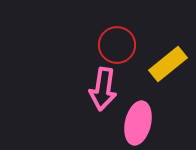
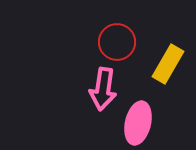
red circle: moved 3 px up
yellow rectangle: rotated 21 degrees counterclockwise
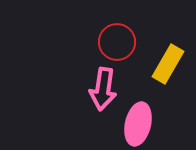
pink ellipse: moved 1 px down
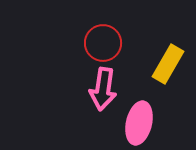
red circle: moved 14 px left, 1 px down
pink ellipse: moved 1 px right, 1 px up
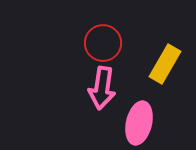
yellow rectangle: moved 3 px left
pink arrow: moved 1 px left, 1 px up
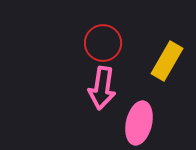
yellow rectangle: moved 2 px right, 3 px up
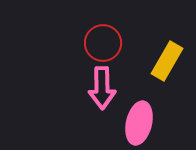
pink arrow: rotated 9 degrees counterclockwise
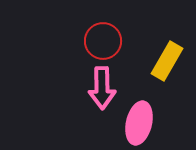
red circle: moved 2 px up
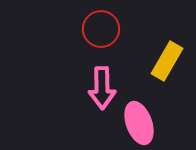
red circle: moved 2 px left, 12 px up
pink ellipse: rotated 33 degrees counterclockwise
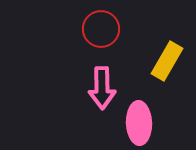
pink ellipse: rotated 18 degrees clockwise
